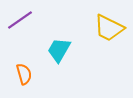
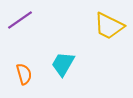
yellow trapezoid: moved 2 px up
cyan trapezoid: moved 4 px right, 14 px down
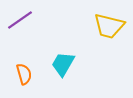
yellow trapezoid: rotated 12 degrees counterclockwise
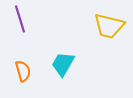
purple line: moved 1 px up; rotated 72 degrees counterclockwise
orange semicircle: moved 1 px left, 3 px up
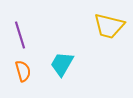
purple line: moved 16 px down
cyan trapezoid: moved 1 px left
